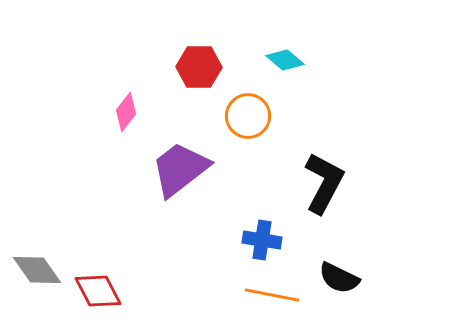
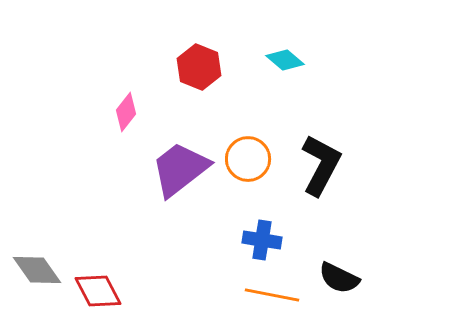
red hexagon: rotated 21 degrees clockwise
orange circle: moved 43 px down
black L-shape: moved 3 px left, 18 px up
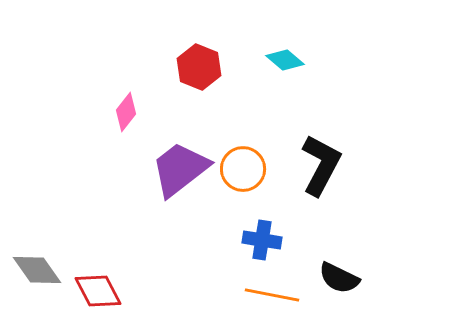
orange circle: moved 5 px left, 10 px down
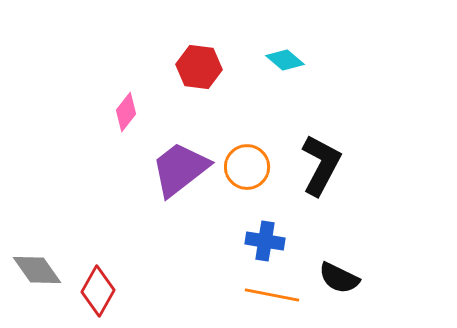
red hexagon: rotated 15 degrees counterclockwise
orange circle: moved 4 px right, 2 px up
blue cross: moved 3 px right, 1 px down
red diamond: rotated 57 degrees clockwise
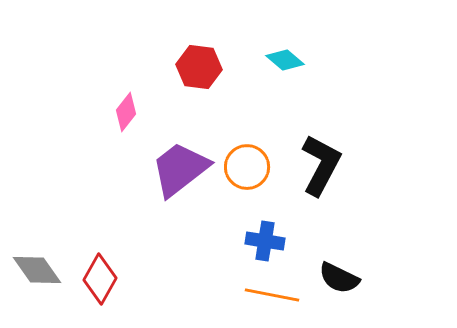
red diamond: moved 2 px right, 12 px up
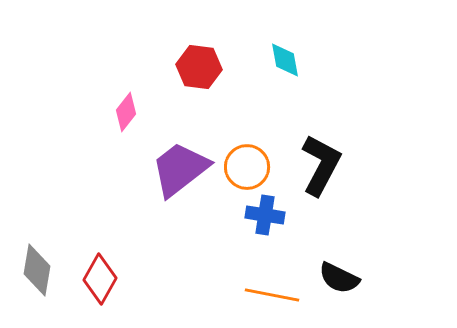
cyan diamond: rotated 39 degrees clockwise
blue cross: moved 26 px up
gray diamond: rotated 45 degrees clockwise
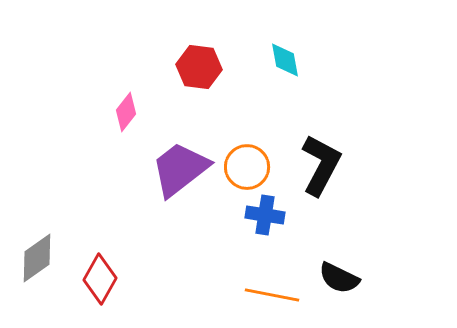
gray diamond: moved 12 px up; rotated 45 degrees clockwise
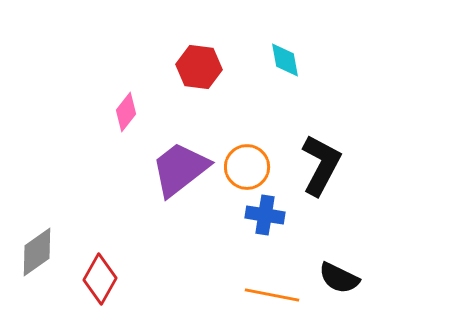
gray diamond: moved 6 px up
